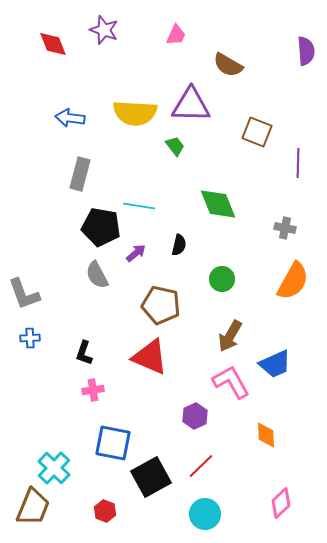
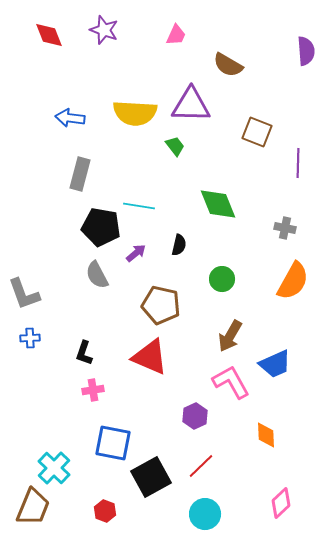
red diamond: moved 4 px left, 9 px up
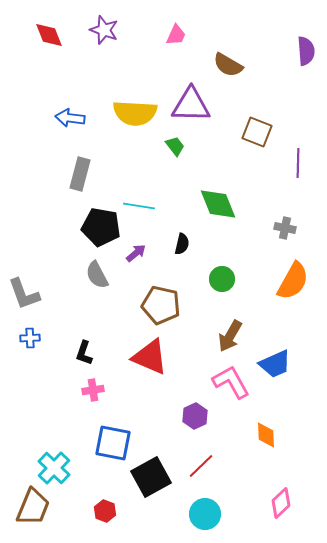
black semicircle: moved 3 px right, 1 px up
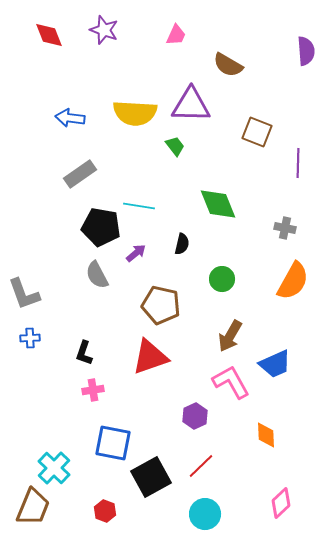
gray rectangle: rotated 40 degrees clockwise
red triangle: rotated 42 degrees counterclockwise
